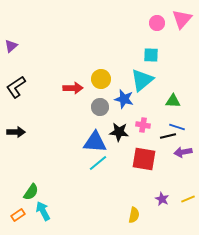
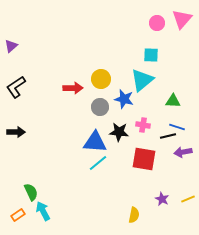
green semicircle: rotated 60 degrees counterclockwise
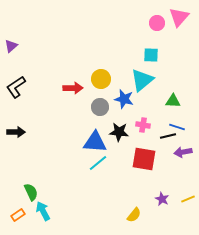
pink triangle: moved 3 px left, 2 px up
yellow semicircle: rotated 28 degrees clockwise
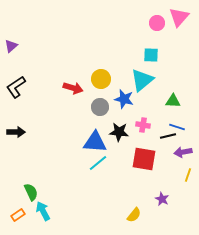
red arrow: rotated 18 degrees clockwise
yellow line: moved 24 px up; rotated 48 degrees counterclockwise
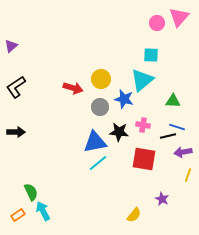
blue triangle: rotated 15 degrees counterclockwise
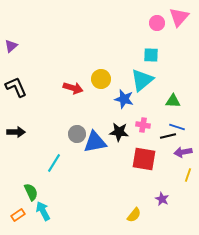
black L-shape: rotated 100 degrees clockwise
gray circle: moved 23 px left, 27 px down
cyan line: moved 44 px left; rotated 18 degrees counterclockwise
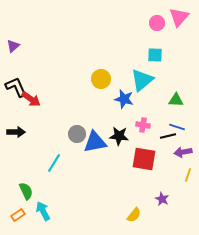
purple triangle: moved 2 px right
cyan square: moved 4 px right
red arrow: moved 42 px left, 11 px down; rotated 18 degrees clockwise
green triangle: moved 3 px right, 1 px up
black star: moved 4 px down
green semicircle: moved 5 px left, 1 px up
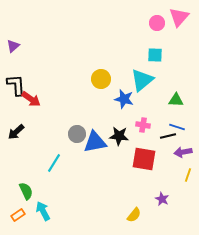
black L-shape: moved 2 px up; rotated 20 degrees clockwise
black arrow: rotated 138 degrees clockwise
